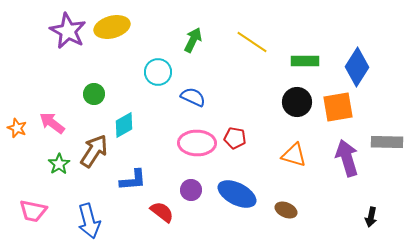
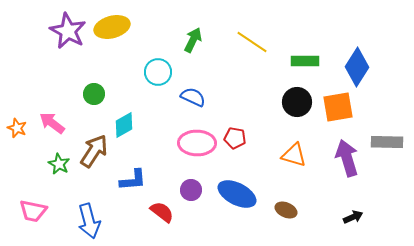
green star: rotated 10 degrees counterclockwise
black arrow: moved 18 px left; rotated 126 degrees counterclockwise
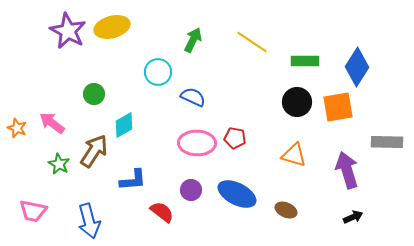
purple arrow: moved 12 px down
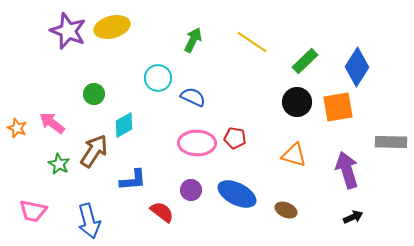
purple star: rotated 6 degrees counterclockwise
green rectangle: rotated 44 degrees counterclockwise
cyan circle: moved 6 px down
gray rectangle: moved 4 px right
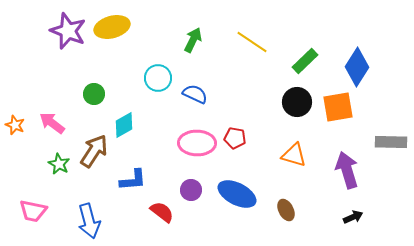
blue semicircle: moved 2 px right, 3 px up
orange star: moved 2 px left, 3 px up
brown ellipse: rotated 40 degrees clockwise
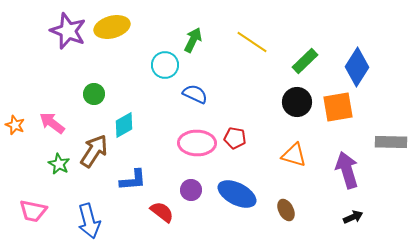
cyan circle: moved 7 px right, 13 px up
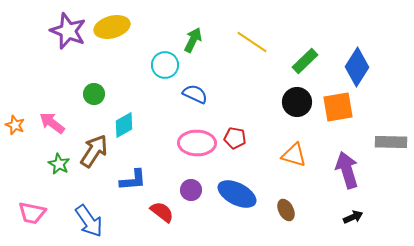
pink trapezoid: moved 1 px left, 2 px down
blue arrow: rotated 20 degrees counterclockwise
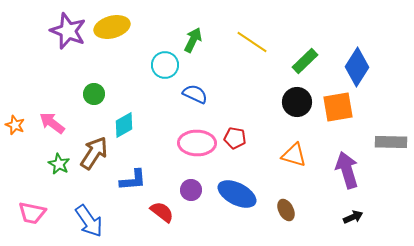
brown arrow: moved 2 px down
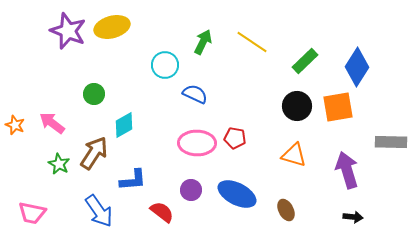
green arrow: moved 10 px right, 2 px down
black circle: moved 4 px down
black arrow: rotated 30 degrees clockwise
blue arrow: moved 10 px right, 10 px up
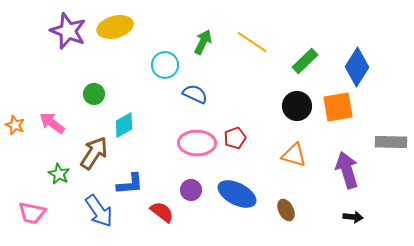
yellow ellipse: moved 3 px right
red pentagon: rotated 30 degrees counterclockwise
green star: moved 10 px down
blue L-shape: moved 3 px left, 4 px down
